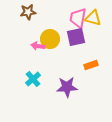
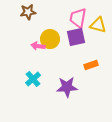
yellow triangle: moved 5 px right, 7 px down
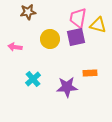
pink arrow: moved 23 px left, 1 px down
orange rectangle: moved 1 px left, 8 px down; rotated 16 degrees clockwise
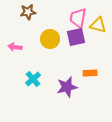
purple star: rotated 10 degrees counterclockwise
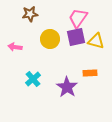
brown star: moved 2 px right, 2 px down
pink trapezoid: rotated 25 degrees clockwise
yellow triangle: moved 2 px left, 16 px down
purple star: rotated 25 degrees counterclockwise
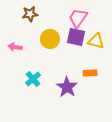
purple square: rotated 24 degrees clockwise
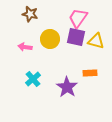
brown star: rotated 21 degrees clockwise
pink arrow: moved 10 px right
